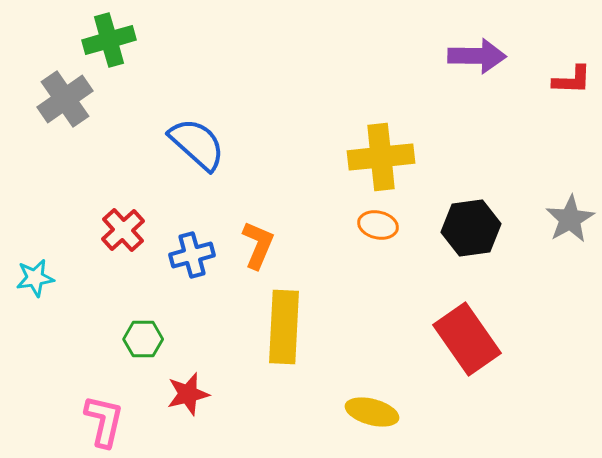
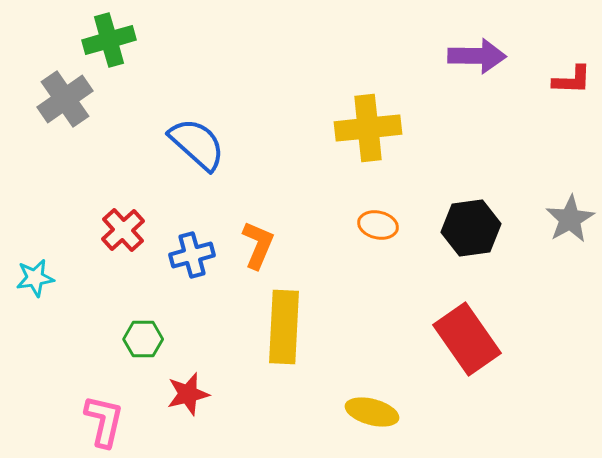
yellow cross: moved 13 px left, 29 px up
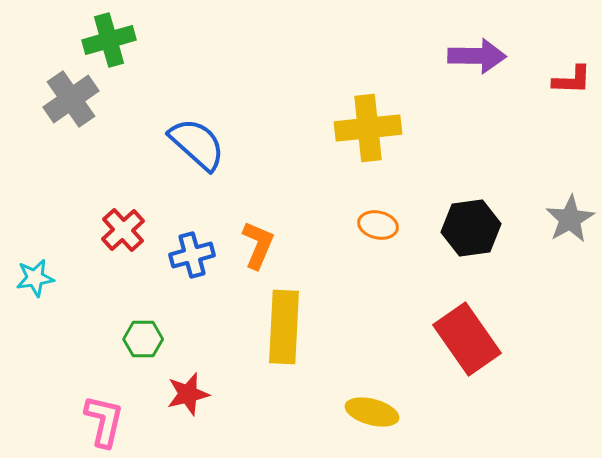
gray cross: moved 6 px right
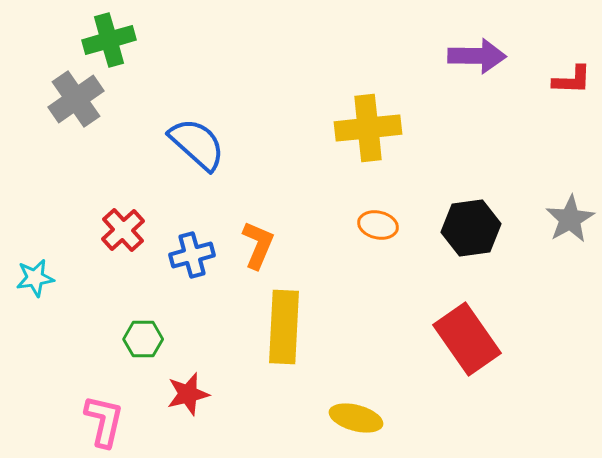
gray cross: moved 5 px right
yellow ellipse: moved 16 px left, 6 px down
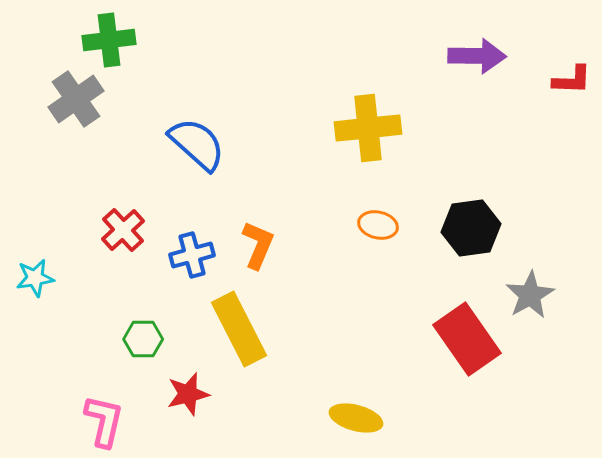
green cross: rotated 9 degrees clockwise
gray star: moved 40 px left, 76 px down
yellow rectangle: moved 45 px left, 2 px down; rotated 30 degrees counterclockwise
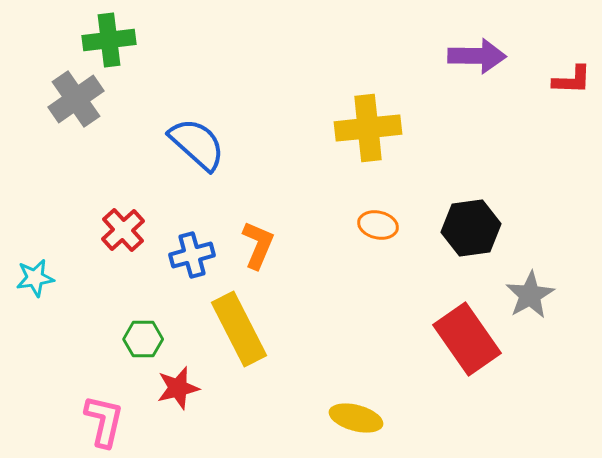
red star: moved 10 px left, 6 px up
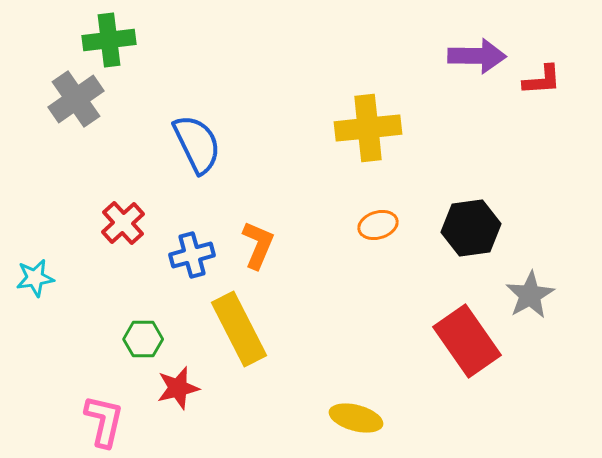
red L-shape: moved 30 px left; rotated 6 degrees counterclockwise
blue semicircle: rotated 22 degrees clockwise
orange ellipse: rotated 30 degrees counterclockwise
red cross: moved 7 px up
red rectangle: moved 2 px down
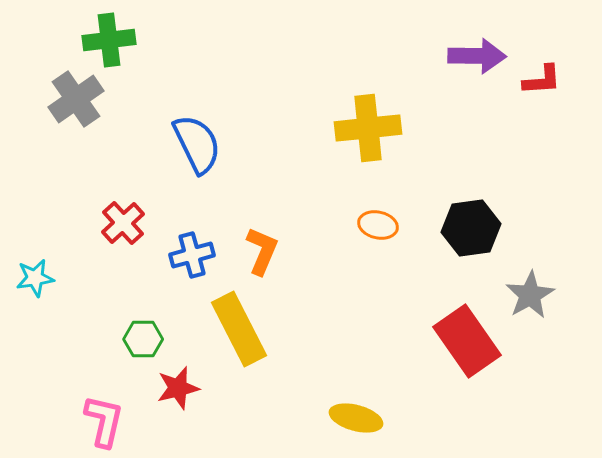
orange ellipse: rotated 30 degrees clockwise
orange L-shape: moved 4 px right, 6 px down
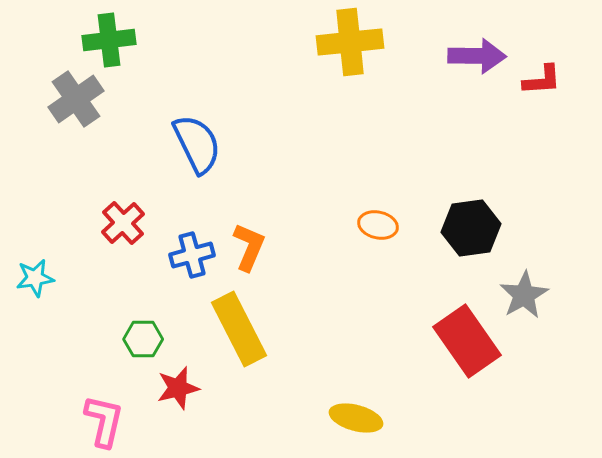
yellow cross: moved 18 px left, 86 px up
orange L-shape: moved 13 px left, 4 px up
gray star: moved 6 px left
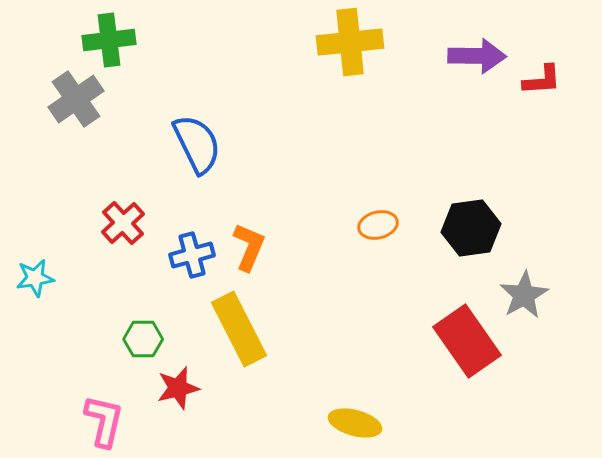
orange ellipse: rotated 27 degrees counterclockwise
yellow ellipse: moved 1 px left, 5 px down
